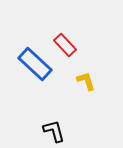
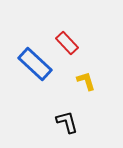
red rectangle: moved 2 px right, 2 px up
black L-shape: moved 13 px right, 9 px up
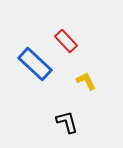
red rectangle: moved 1 px left, 2 px up
yellow L-shape: rotated 10 degrees counterclockwise
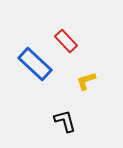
yellow L-shape: rotated 80 degrees counterclockwise
black L-shape: moved 2 px left, 1 px up
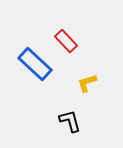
yellow L-shape: moved 1 px right, 2 px down
black L-shape: moved 5 px right
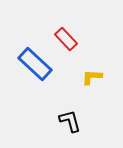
red rectangle: moved 2 px up
yellow L-shape: moved 5 px right, 6 px up; rotated 20 degrees clockwise
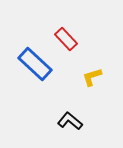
yellow L-shape: rotated 20 degrees counterclockwise
black L-shape: rotated 35 degrees counterclockwise
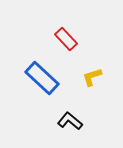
blue rectangle: moved 7 px right, 14 px down
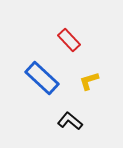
red rectangle: moved 3 px right, 1 px down
yellow L-shape: moved 3 px left, 4 px down
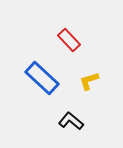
black L-shape: moved 1 px right
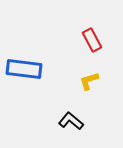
red rectangle: moved 23 px right; rotated 15 degrees clockwise
blue rectangle: moved 18 px left, 9 px up; rotated 36 degrees counterclockwise
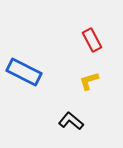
blue rectangle: moved 3 px down; rotated 20 degrees clockwise
